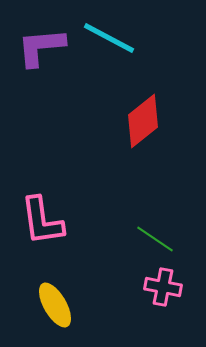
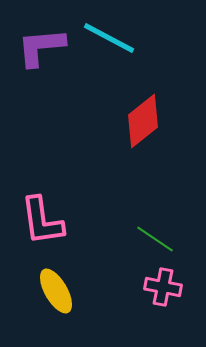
yellow ellipse: moved 1 px right, 14 px up
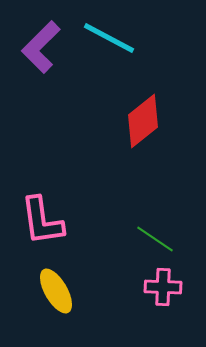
purple L-shape: rotated 40 degrees counterclockwise
pink cross: rotated 9 degrees counterclockwise
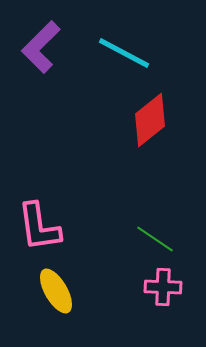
cyan line: moved 15 px right, 15 px down
red diamond: moved 7 px right, 1 px up
pink L-shape: moved 3 px left, 6 px down
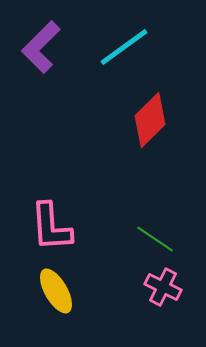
cyan line: moved 6 px up; rotated 64 degrees counterclockwise
red diamond: rotated 6 degrees counterclockwise
pink L-shape: moved 12 px right; rotated 4 degrees clockwise
pink cross: rotated 24 degrees clockwise
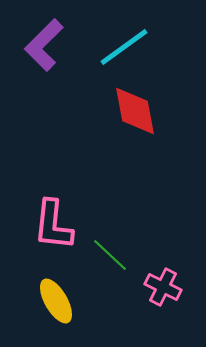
purple L-shape: moved 3 px right, 2 px up
red diamond: moved 15 px left, 9 px up; rotated 56 degrees counterclockwise
pink L-shape: moved 2 px right, 2 px up; rotated 10 degrees clockwise
green line: moved 45 px left, 16 px down; rotated 9 degrees clockwise
yellow ellipse: moved 10 px down
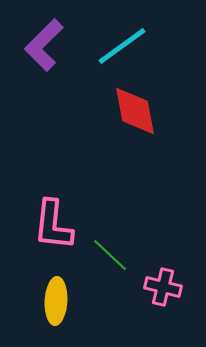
cyan line: moved 2 px left, 1 px up
pink cross: rotated 12 degrees counterclockwise
yellow ellipse: rotated 33 degrees clockwise
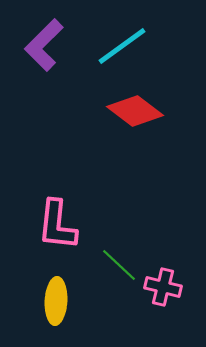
red diamond: rotated 42 degrees counterclockwise
pink L-shape: moved 4 px right
green line: moved 9 px right, 10 px down
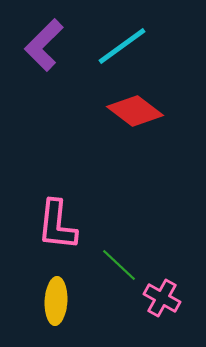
pink cross: moved 1 px left, 11 px down; rotated 15 degrees clockwise
